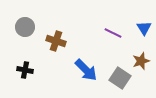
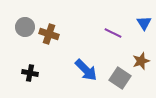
blue triangle: moved 5 px up
brown cross: moved 7 px left, 7 px up
black cross: moved 5 px right, 3 px down
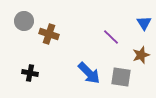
gray circle: moved 1 px left, 6 px up
purple line: moved 2 px left, 4 px down; rotated 18 degrees clockwise
brown star: moved 6 px up
blue arrow: moved 3 px right, 3 px down
gray square: moved 1 px right, 1 px up; rotated 25 degrees counterclockwise
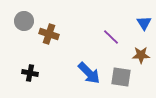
brown star: rotated 18 degrees clockwise
